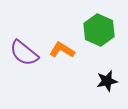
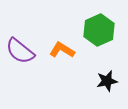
green hexagon: rotated 12 degrees clockwise
purple semicircle: moved 4 px left, 2 px up
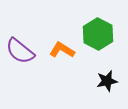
green hexagon: moved 1 px left, 4 px down; rotated 8 degrees counterclockwise
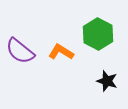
orange L-shape: moved 1 px left, 2 px down
black star: rotated 30 degrees clockwise
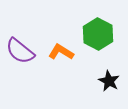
black star: moved 2 px right; rotated 10 degrees clockwise
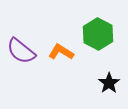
purple semicircle: moved 1 px right
black star: moved 2 px down; rotated 10 degrees clockwise
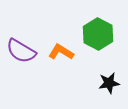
purple semicircle: rotated 8 degrees counterclockwise
black star: rotated 25 degrees clockwise
